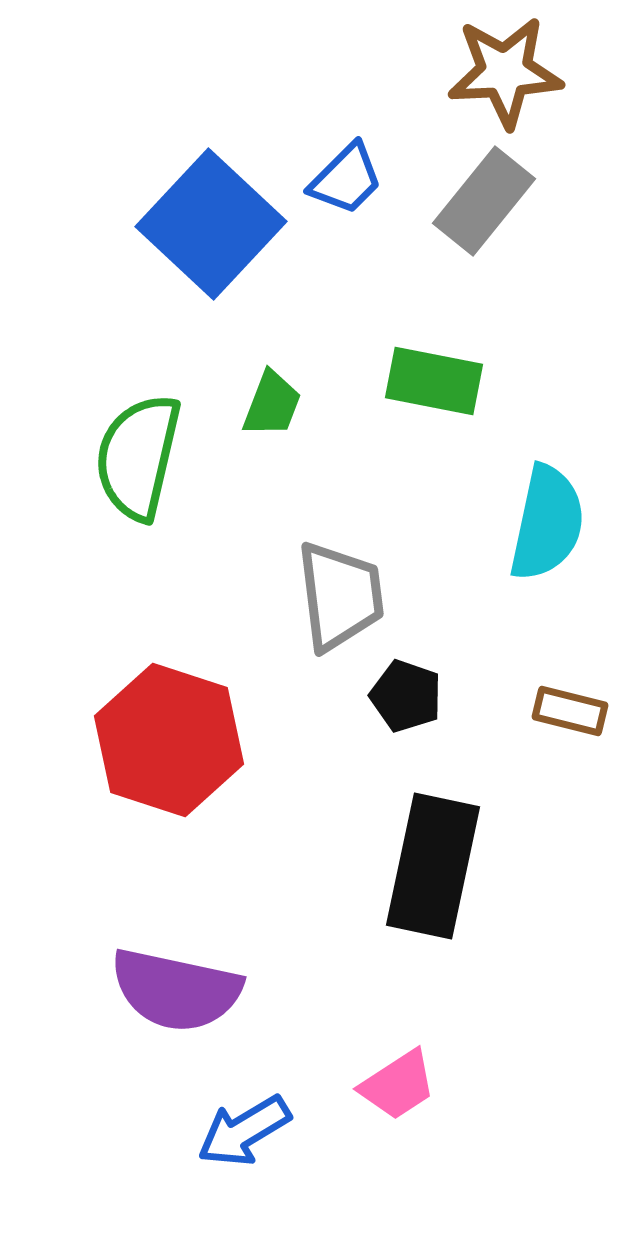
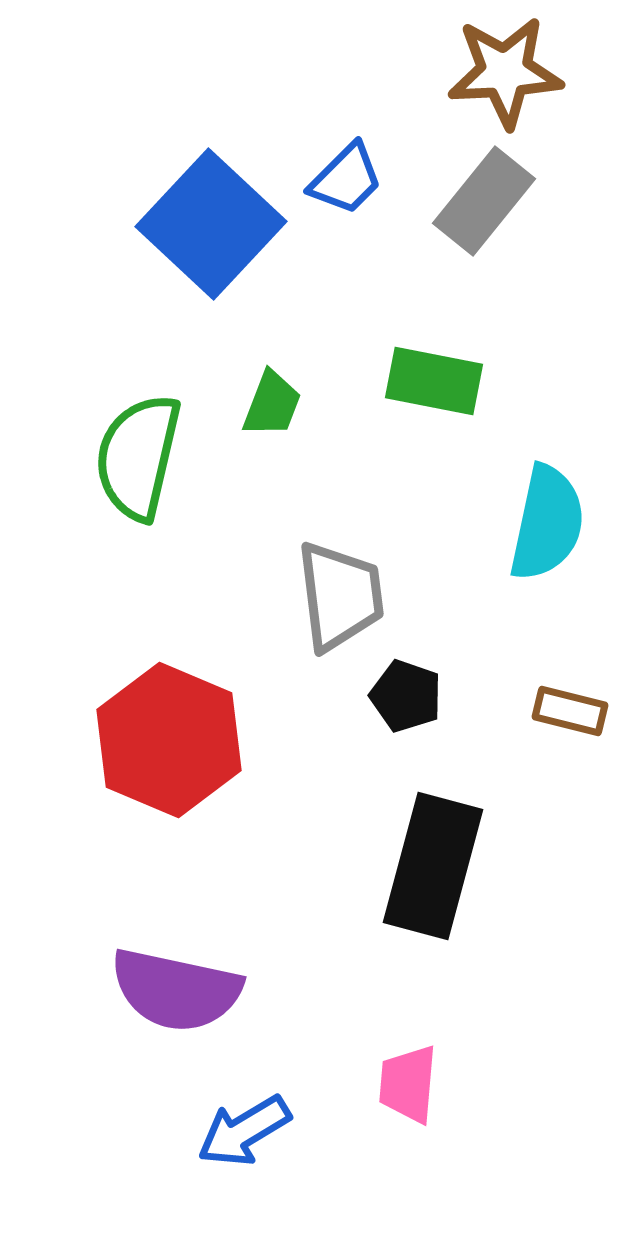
red hexagon: rotated 5 degrees clockwise
black rectangle: rotated 3 degrees clockwise
pink trapezoid: moved 10 px right, 1 px up; rotated 128 degrees clockwise
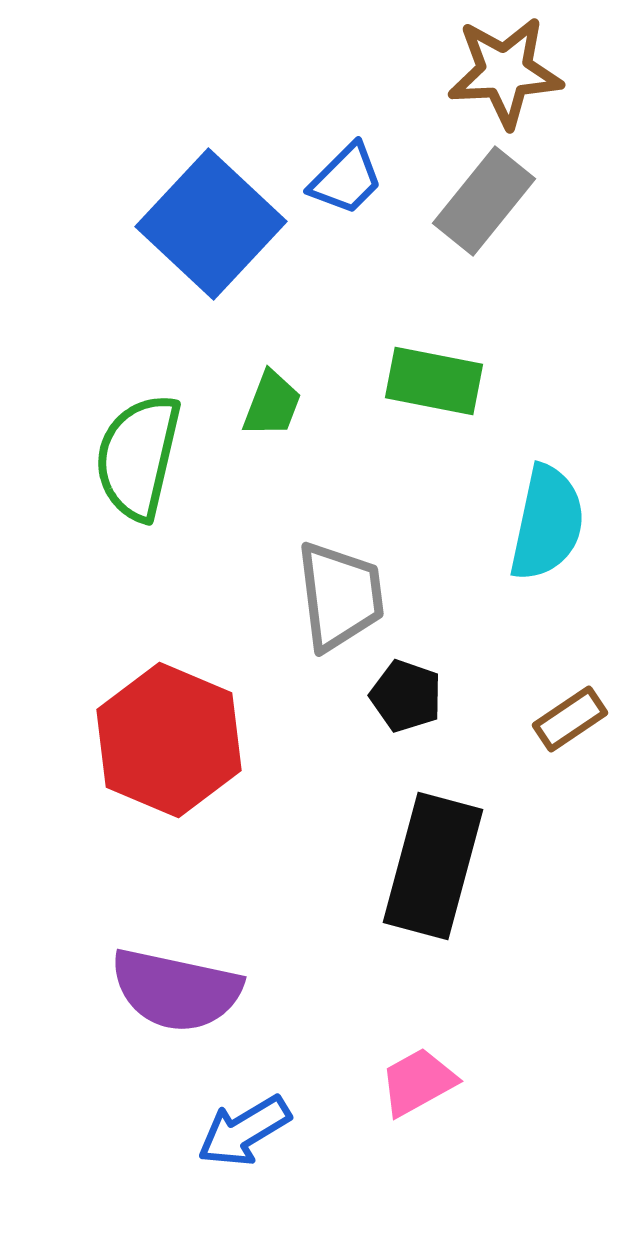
brown rectangle: moved 8 px down; rotated 48 degrees counterclockwise
pink trapezoid: moved 10 px right, 2 px up; rotated 56 degrees clockwise
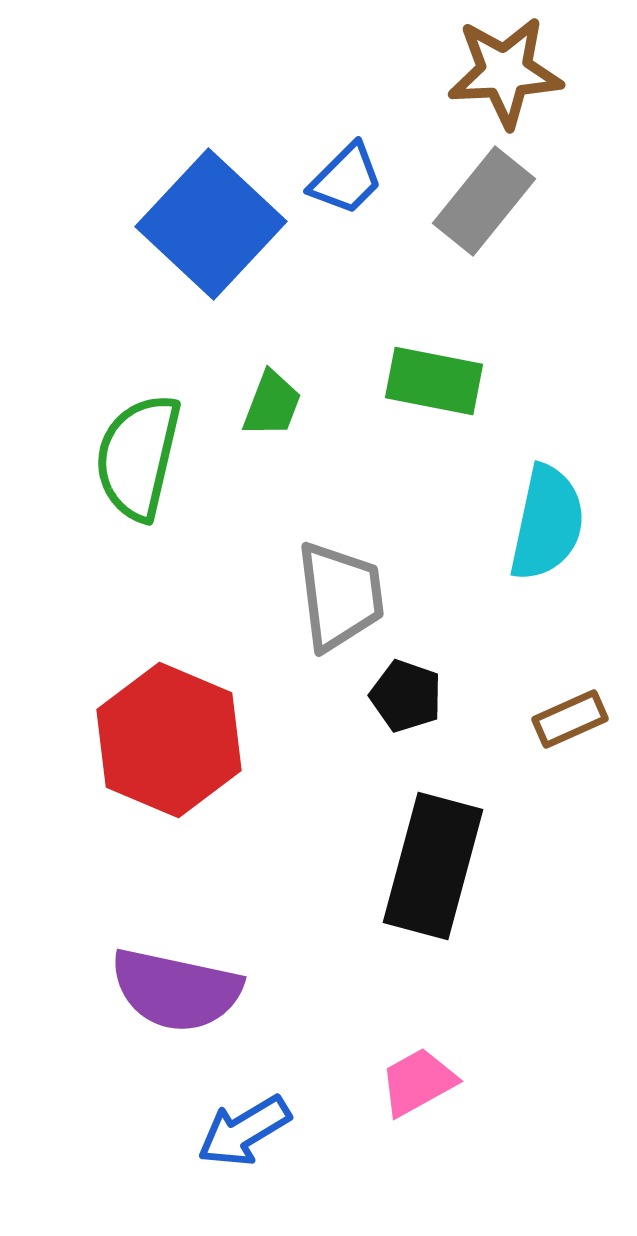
brown rectangle: rotated 10 degrees clockwise
